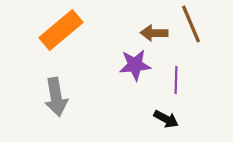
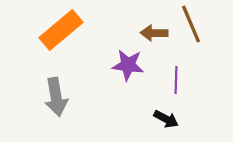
purple star: moved 7 px left; rotated 12 degrees clockwise
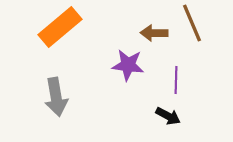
brown line: moved 1 px right, 1 px up
orange rectangle: moved 1 px left, 3 px up
black arrow: moved 2 px right, 3 px up
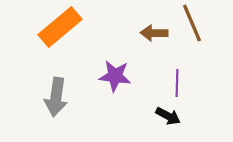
purple star: moved 13 px left, 11 px down
purple line: moved 1 px right, 3 px down
gray arrow: rotated 18 degrees clockwise
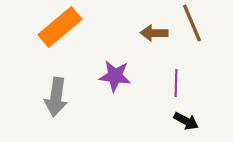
purple line: moved 1 px left
black arrow: moved 18 px right, 5 px down
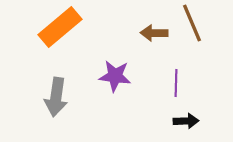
black arrow: rotated 30 degrees counterclockwise
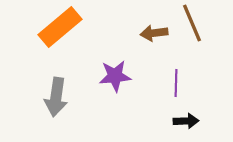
brown arrow: rotated 8 degrees counterclockwise
purple star: rotated 12 degrees counterclockwise
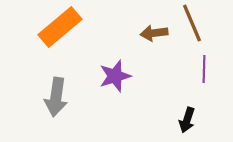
purple star: rotated 12 degrees counterclockwise
purple line: moved 28 px right, 14 px up
black arrow: moved 1 px right, 1 px up; rotated 110 degrees clockwise
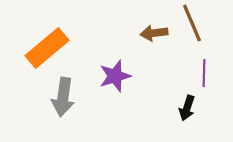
orange rectangle: moved 13 px left, 21 px down
purple line: moved 4 px down
gray arrow: moved 7 px right
black arrow: moved 12 px up
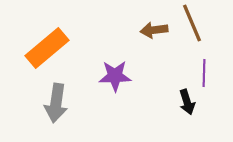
brown arrow: moved 3 px up
purple star: rotated 16 degrees clockwise
gray arrow: moved 7 px left, 6 px down
black arrow: moved 6 px up; rotated 35 degrees counterclockwise
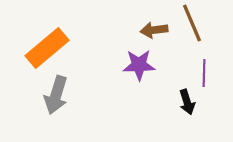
purple star: moved 24 px right, 11 px up
gray arrow: moved 8 px up; rotated 9 degrees clockwise
